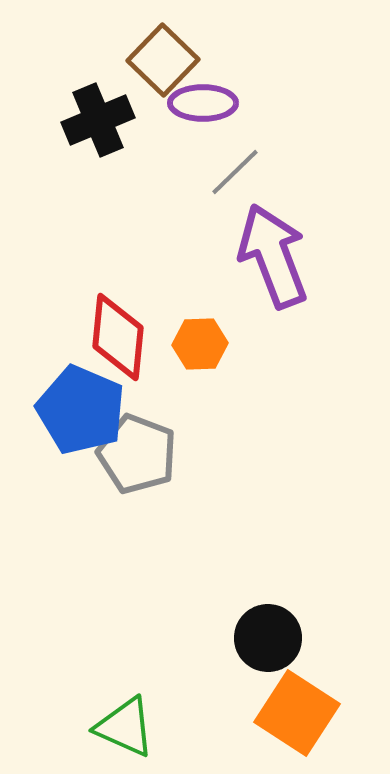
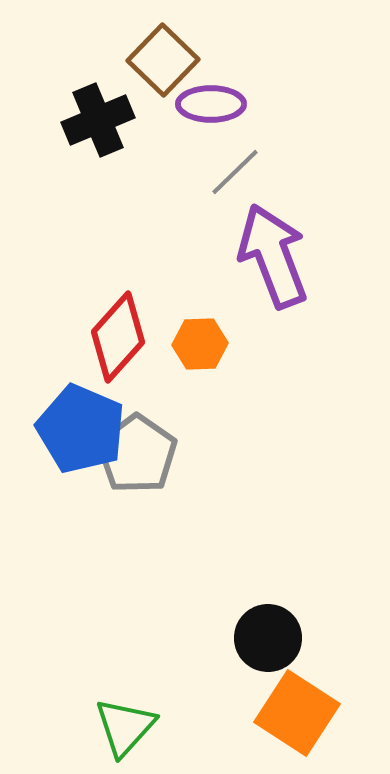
purple ellipse: moved 8 px right, 1 px down
red diamond: rotated 36 degrees clockwise
blue pentagon: moved 19 px down
gray pentagon: rotated 14 degrees clockwise
green triangle: rotated 48 degrees clockwise
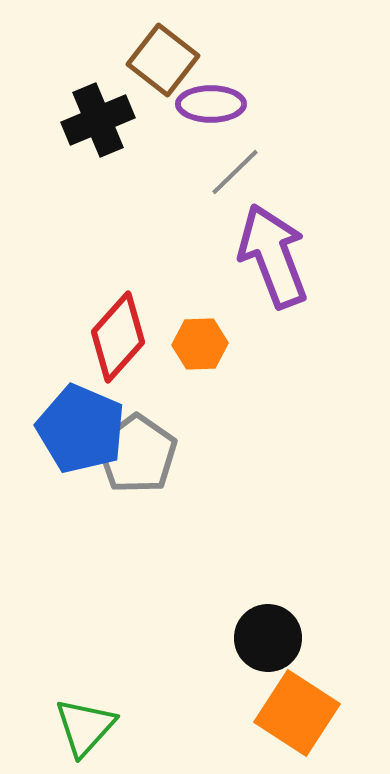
brown square: rotated 6 degrees counterclockwise
green triangle: moved 40 px left
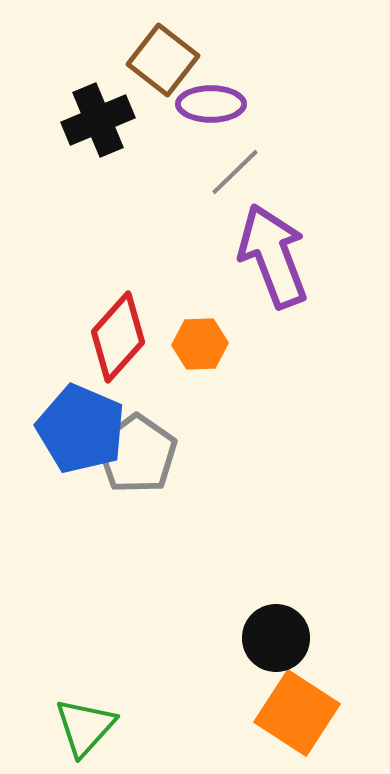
black circle: moved 8 px right
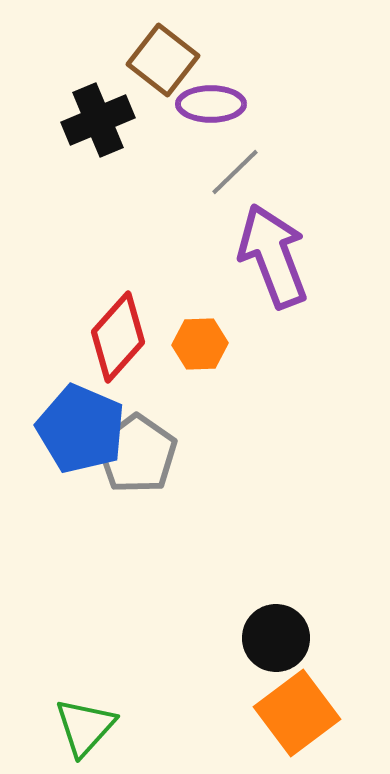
orange square: rotated 20 degrees clockwise
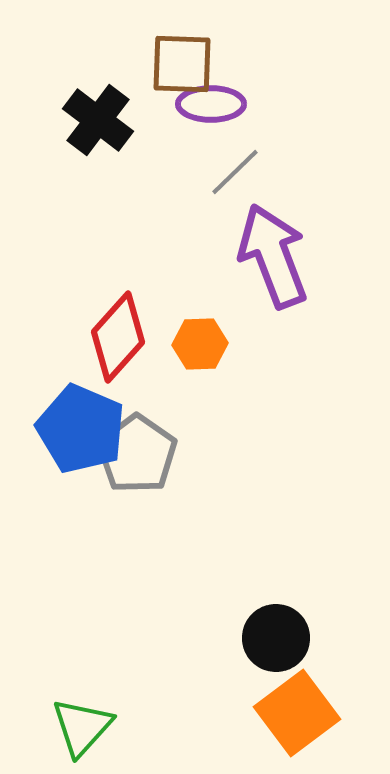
brown square: moved 19 px right, 4 px down; rotated 36 degrees counterclockwise
black cross: rotated 30 degrees counterclockwise
green triangle: moved 3 px left
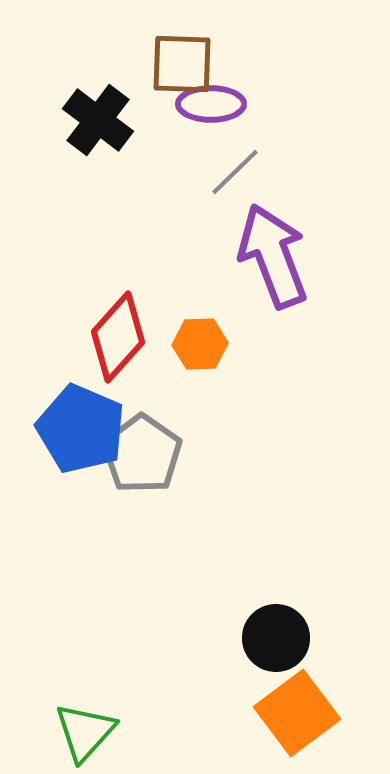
gray pentagon: moved 5 px right
green triangle: moved 3 px right, 5 px down
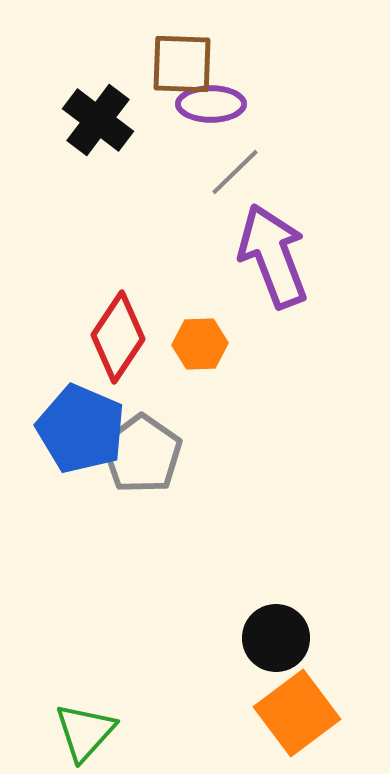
red diamond: rotated 8 degrees counterclockwise
